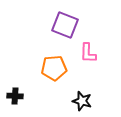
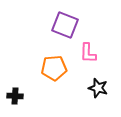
black star: moved 16 px right, 13 px up
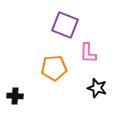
black star: moved 1 px left
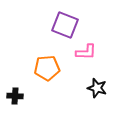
pink L-shape: moved 2 px left, 1 px up; rotated 90 degrees counterclockwise
orange pentagon: moved 7 px left
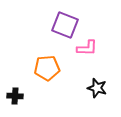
pink L-shape: moved 1 px right, 4 px up
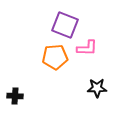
orange pentagon: moved 8 px right, 11 px up
black star: rotated 18 degrees counterclockwise
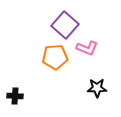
purple square: rotated 20 degrees clockwise
pink L-shape: rotated 20 degrees clockwise
